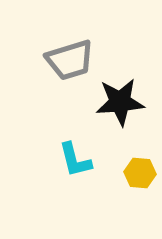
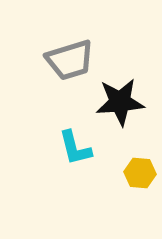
cyan L-shape: moved 12 px up
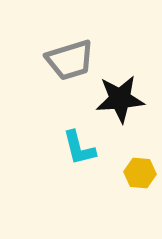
black star: moved 3 px up
cyan L-shape: moved 4 px right
